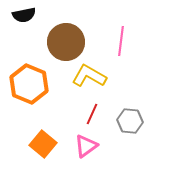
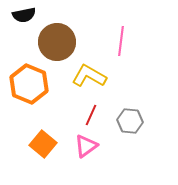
brown circle: moved 9 px left
red line: moved 1 px left, 1 px down
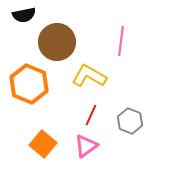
gray hexagon: rotated 15 degrees clockwise
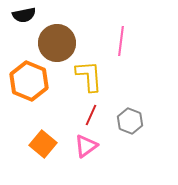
brown circle: moved 1 px down
yellow L-shape: rotated 56 degrees clockwise
orange hexagon: moved 3 px up
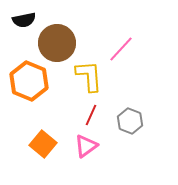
black semicircle: moved 5 px down
pink line: moved 8 px down; rotated 36 degrees clockwise
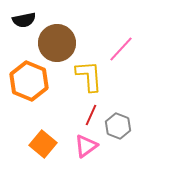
gray hexagon: moved 12 px left, 5 px down
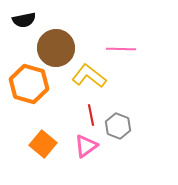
brown circle: moved 1 px left, 5 px down
pink line: rotated 48 degrees clockwise
yellow L-shape: rotated 48 degrees counterclockwise
orange hexagon: moved 3 px down; rotated 6 degrees counterclockwise
red line: rotated 35 degrees counterclockwise
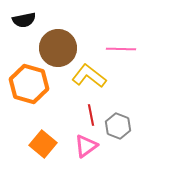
brown circle: moved 2 px right
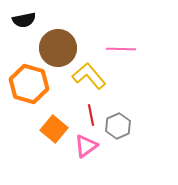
yellow L-shape: rotated 12 degrees clockwise
gray hexagon: rotated 15 degrees clockwise
orange square: moved 11 px right, 15 px up
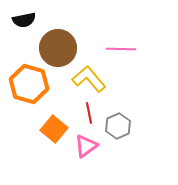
yellow L-shape: moved 3 px down
red line: moved 2 px left, 2 px up
